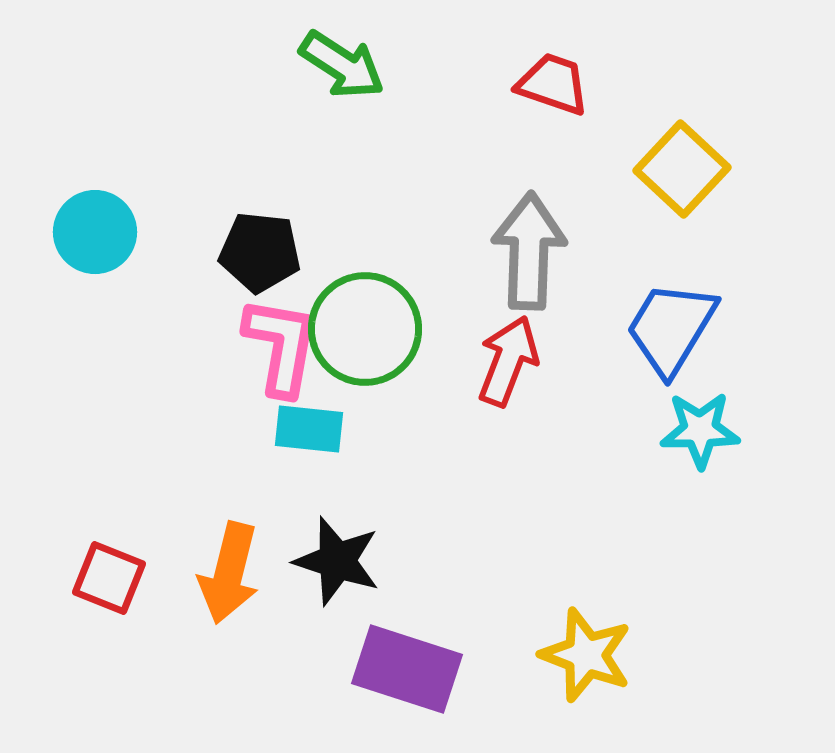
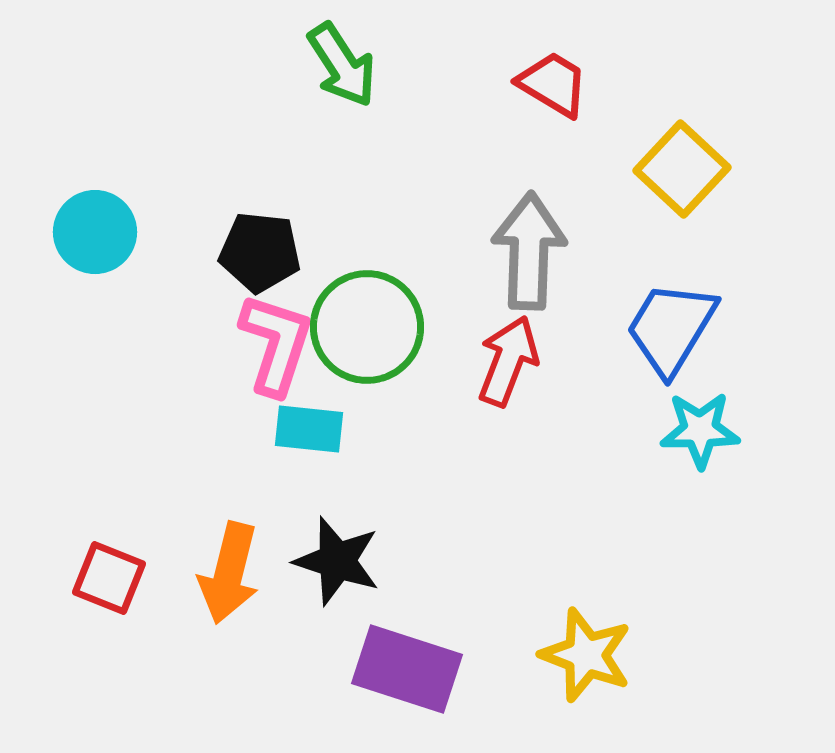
green arrow: rotated 24 degrees clockwise
red trapezoid: rotated 12 degrees clockwise
green circle: moved 2 px right, 2 px up
pink L-shape: moved 5 px left, 2 px up; rotated 8 degrees clockwise
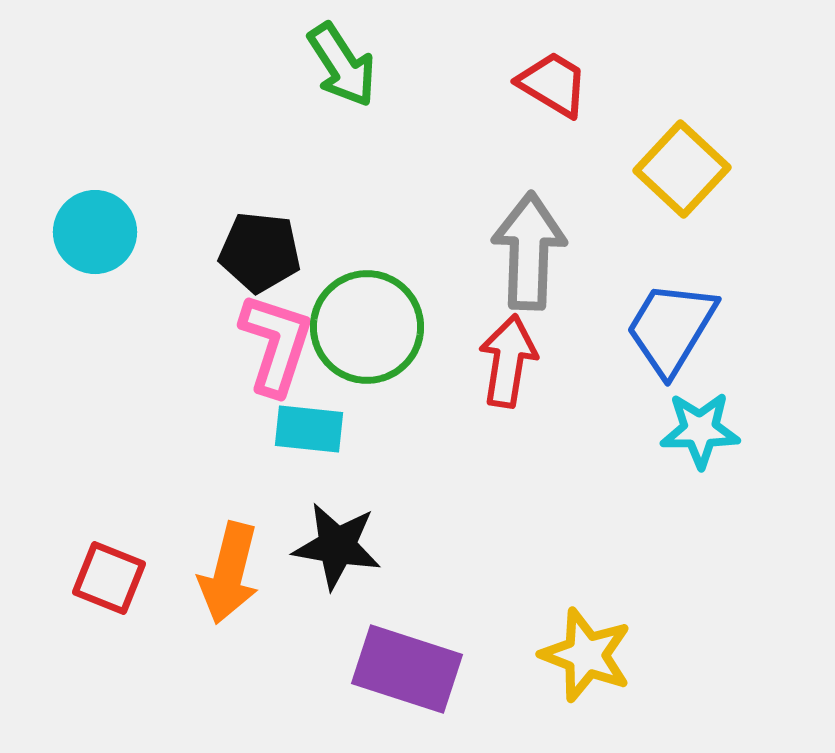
red arrow: rotated 12 degrees counterclockwise
black star: moved 15 px up; rotated 8 degrees counterclockwise
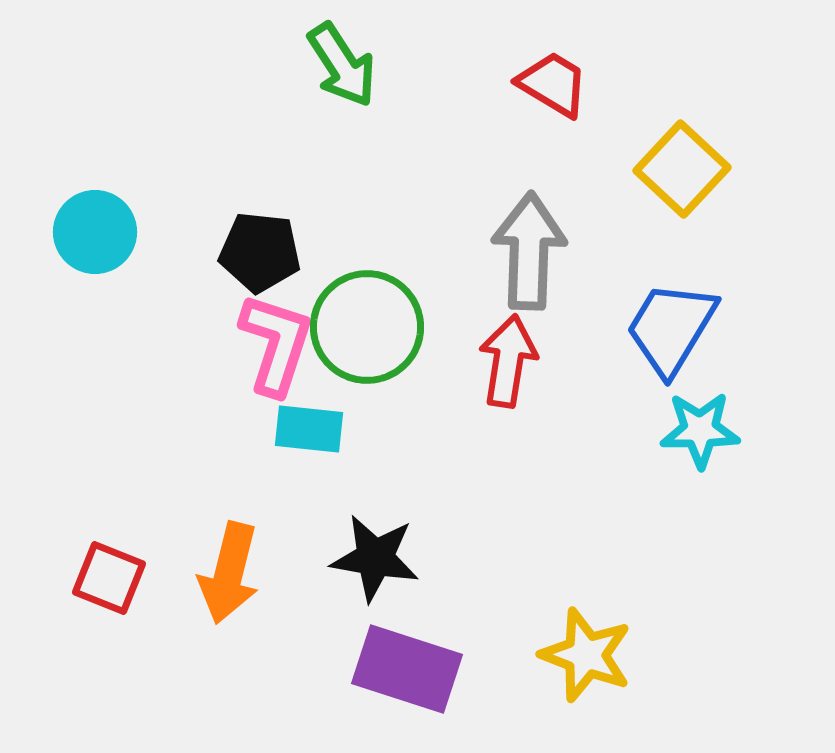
black star: moved 38 px right, 12 px down
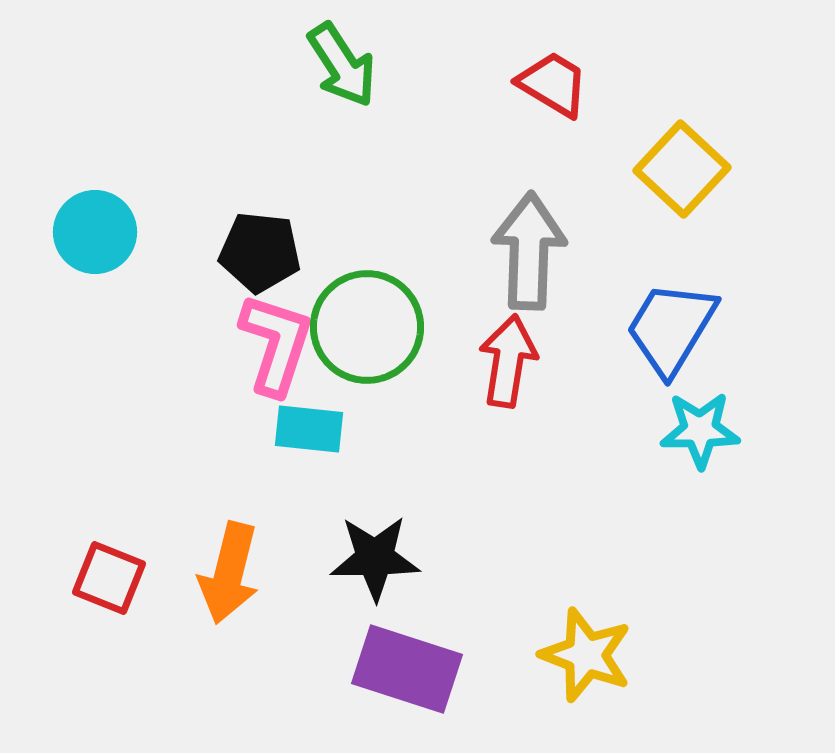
black star: rotated 10 degrees counterclockwise
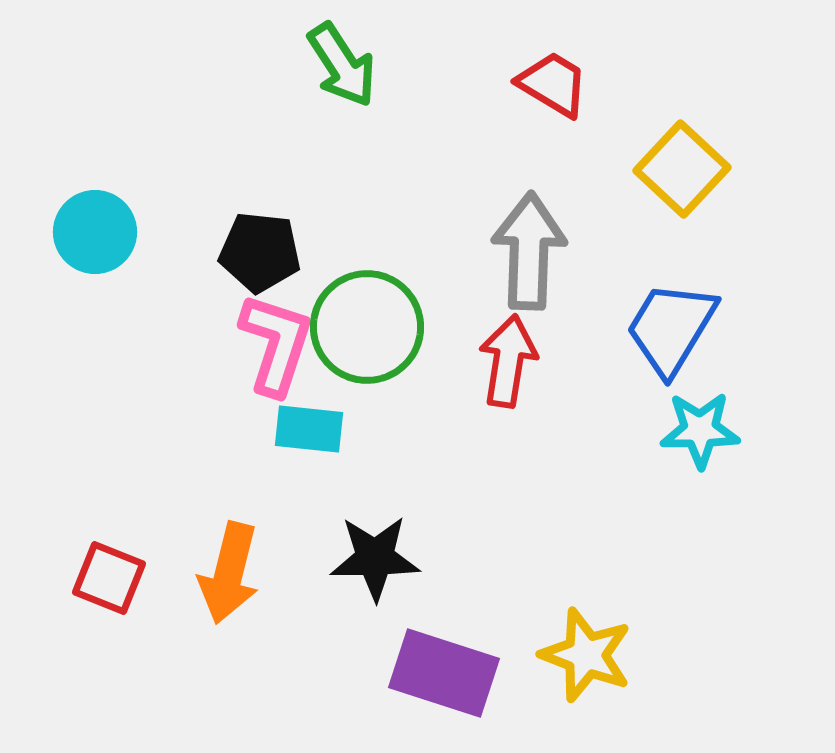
purple rectangle: moved 37 px right, 4 px down
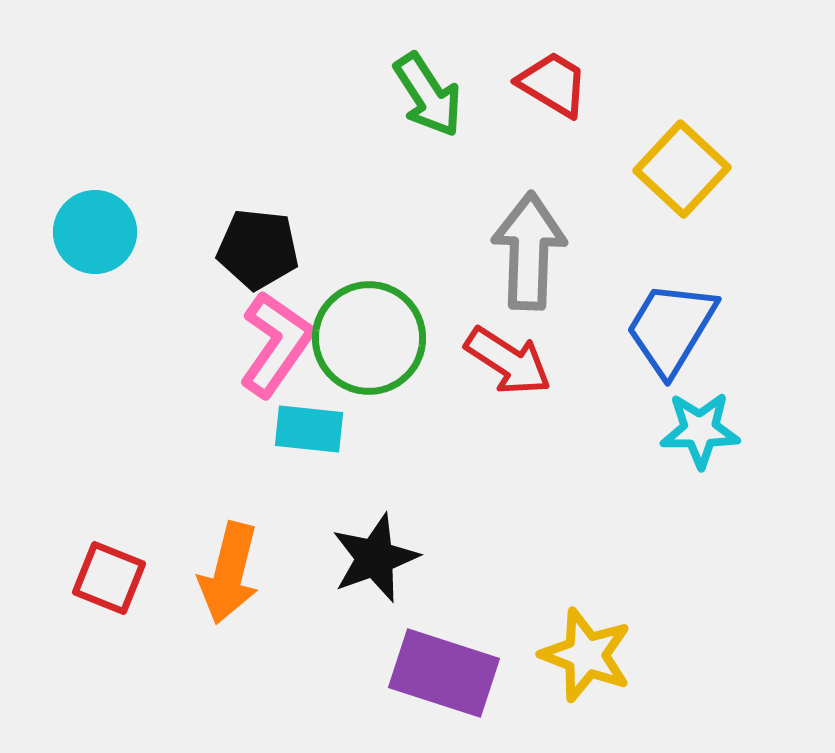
green arrow: moved 86 px right, 30 px down
black pentagon: moved 2 px left, 3 px up
green circle: moved 2 px right, 11 px down
pink L-shape: rotated 17 degrees clockwise
red arrow: rotated 114 degrees clockwise
black star: rotated 20 degrees counterclockwise
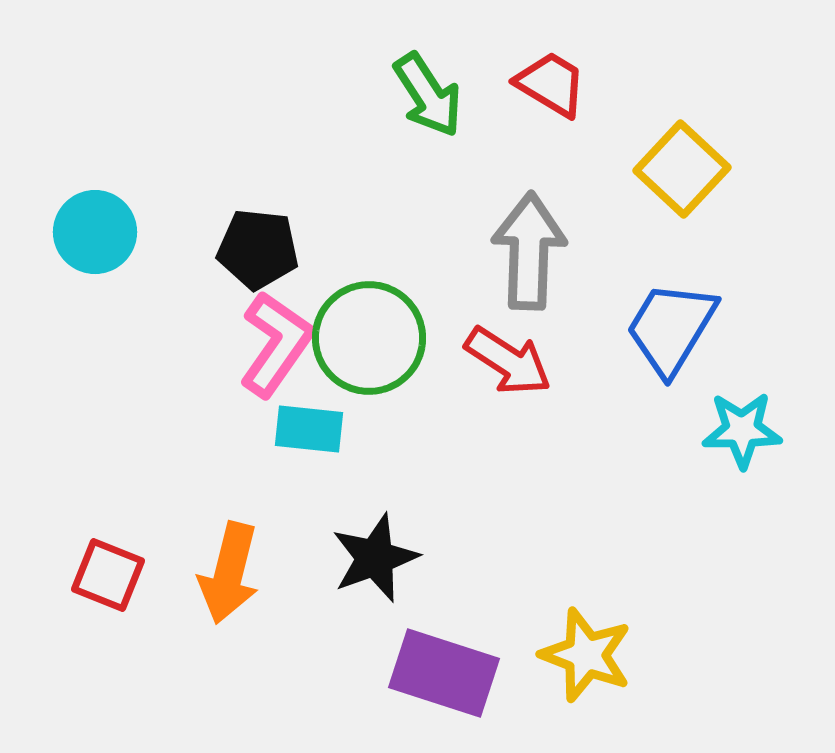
red trapezoid: moved 2 px left
cyan star: moved 42 px right
red square: moved 1 px left, 3 px up
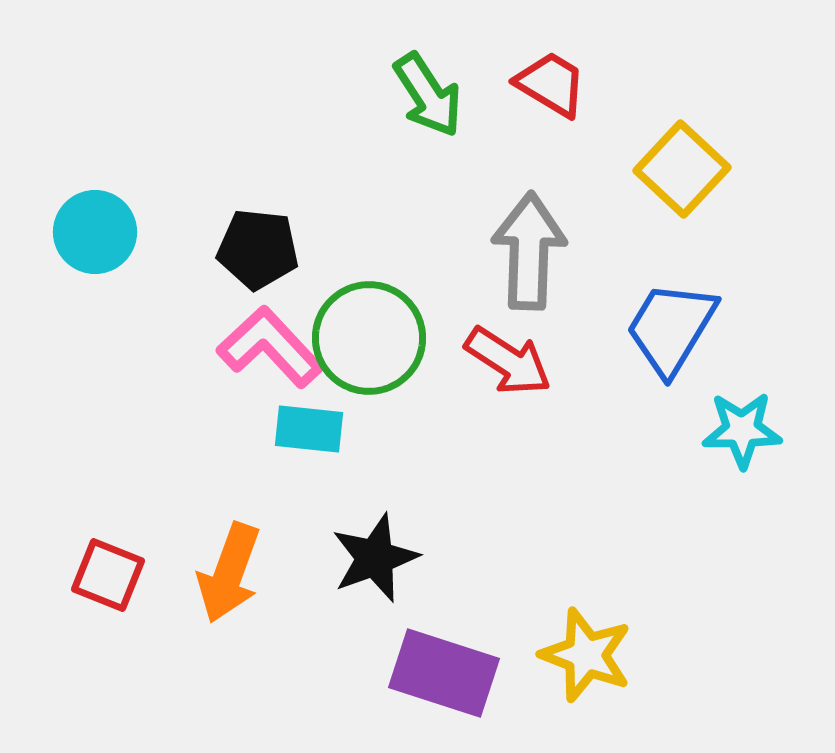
pink L-shape: moved 6 px left, 3 px down; rotated 78 degrees counterclockwise
orange arrow: rotated 6 degrees clockwise
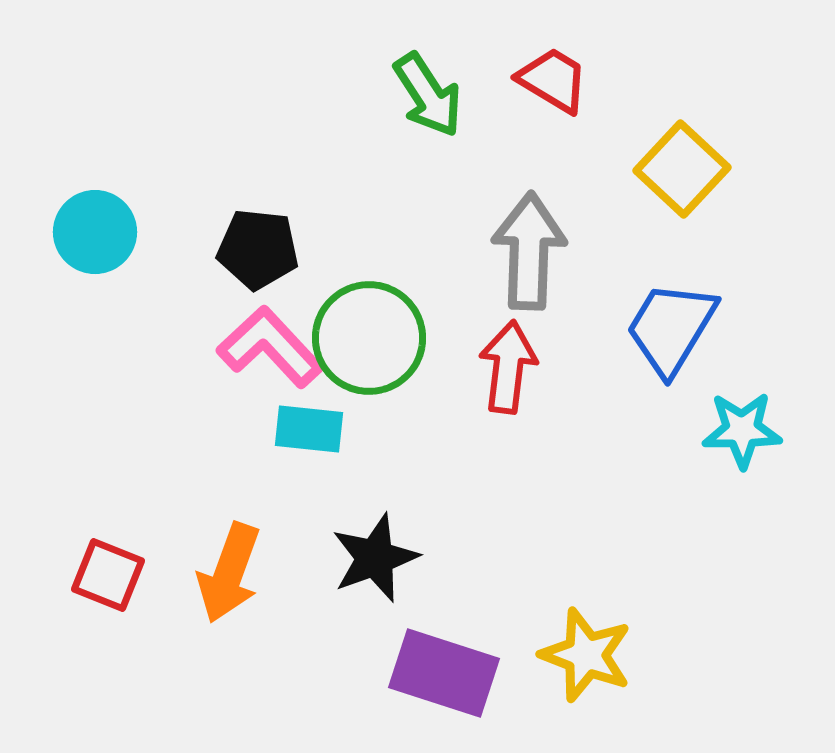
red trapezoid: moved 2 px right, 4 px up
red arrow: moved 6 px down; rotated 116 degrees counterclockwise
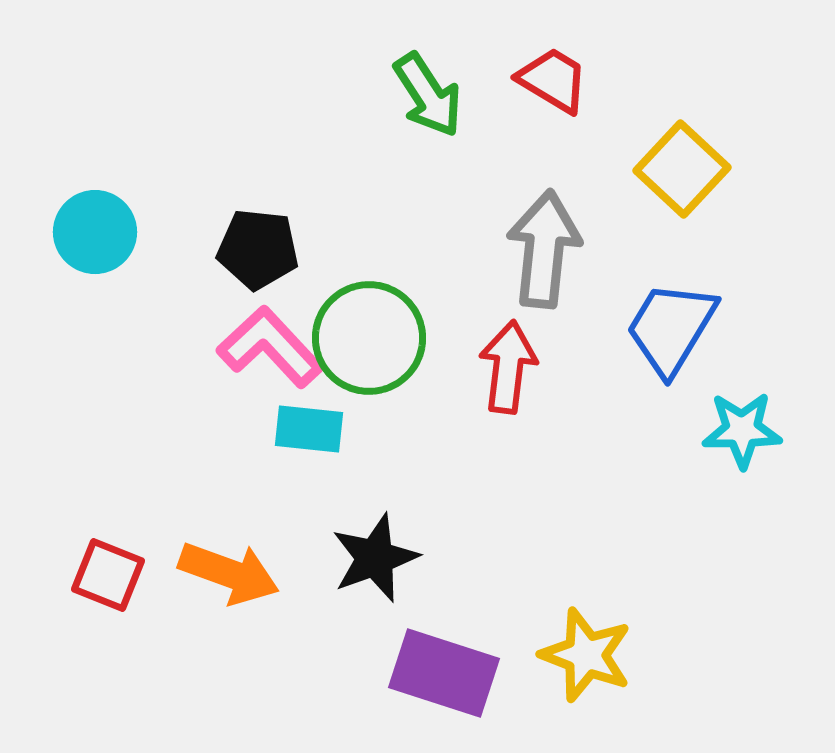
gray arrow: moved 15 px right, 2 px up; rotated 4 degrees clockwise
orange arrow: rotated 90 degrees counterclockwise
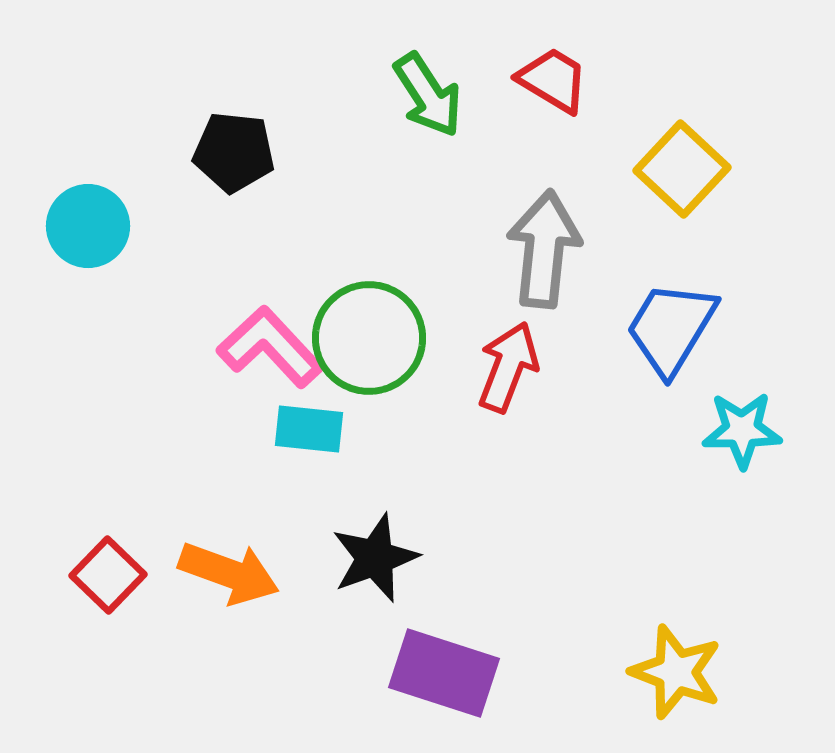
cyan circle: moved 7 px left, 6 px up
black pentagon: moved 24 px left, 97 px up
red arrow: rotated 14 degrees clockwise
red square: rotated 22 degrees clockwise
yellow star: moved 90 px right, 17 px down
